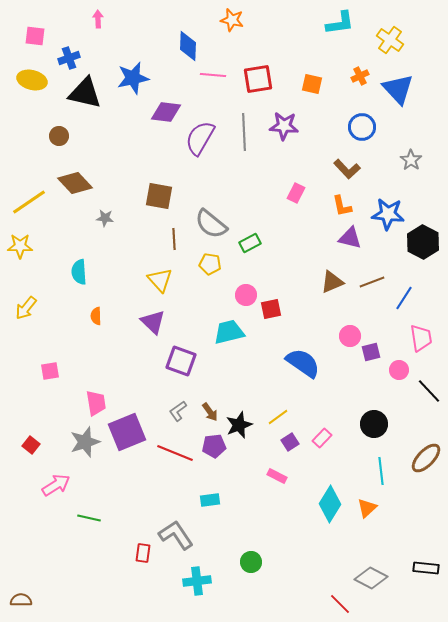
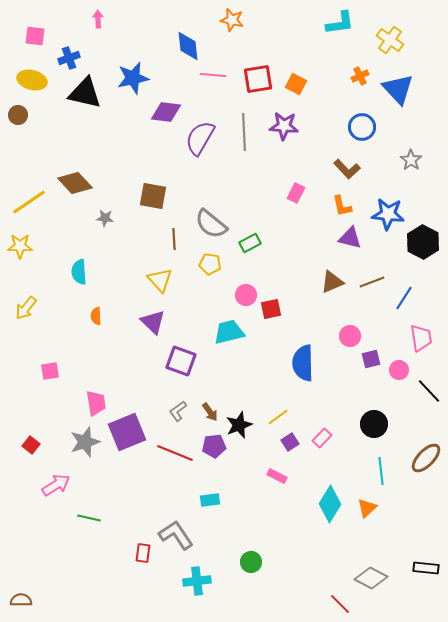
blue diamond at (188, 46): rotated 8 degrees counterclockwise
orange square at (312, 84): moved 16 px left; rotated 15 degrees clockwise
brown circle at (59, 136): moved 41 px left, 21 px up
brown square at (159, 196): moved 6 px left
purple square at (371, 352): moved 7 px down
blue semicircle at (303, 363): rotated 126 degrees counterclockwise
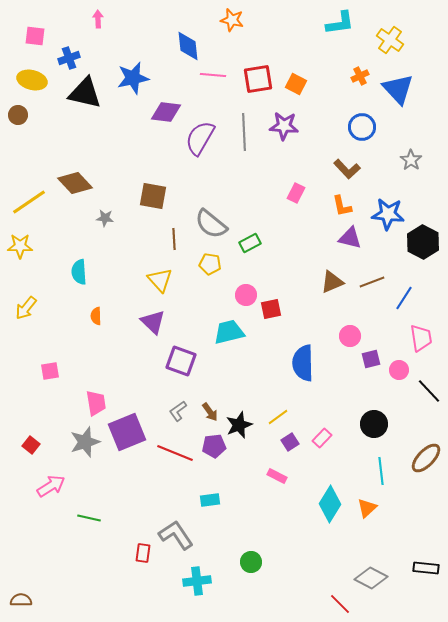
pink arrow at (56, 485): moved 5 px left, 1 px down
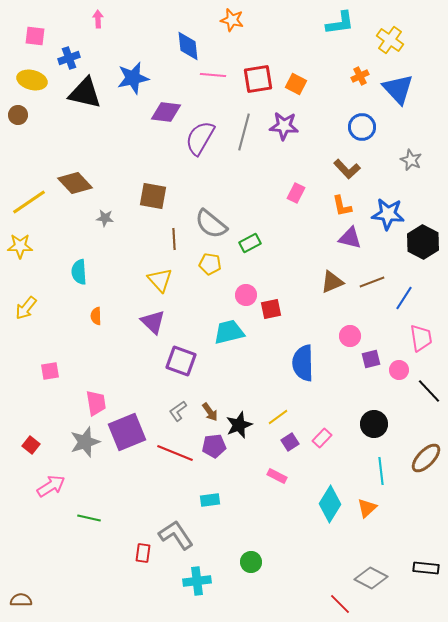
gray line at (244, 132): rotated 18 degrees clockwise
gray star at (411, 160): rotated 10 degrees counterclockwise
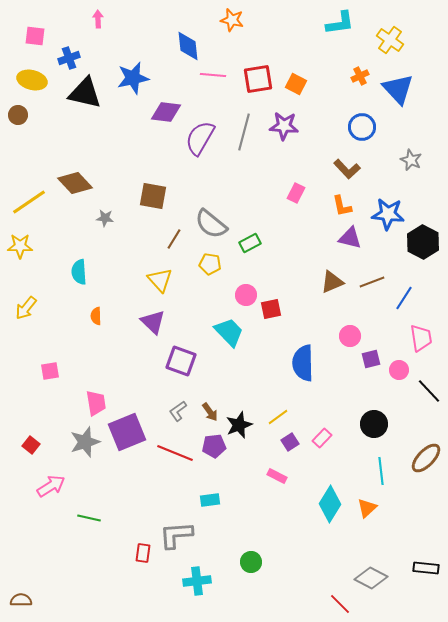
brown line at (174, 239): rotated 35 degrees clockwise
cyan trapezoid at (229, 332): rotated 60 degrees clockwise
gray L-shape at (176, 535): rotated 60 degrees counterclockwise
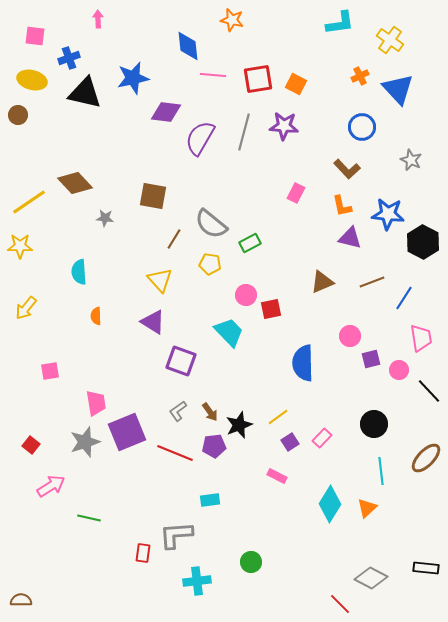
brown triangle at (332, 282): moved 10 px left
purple triangle at (153, 322): rotated 12 degrees counterclockwise
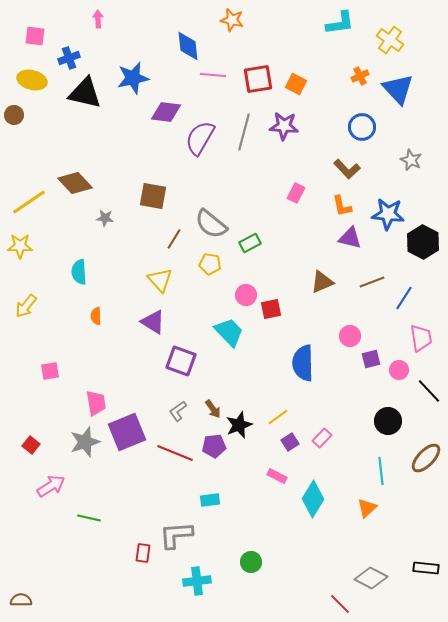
brown circle at (18, 115): moved 4 px left
yellow arrow at (26, 308): moved 2 px up
brown arrow at (210, 412): moved 3 px right, 3 px up
black circle at (374, 424): moved 14 px right, 3 px up
cyan diamond at (330, 504): moved 17 px left, 5 px up
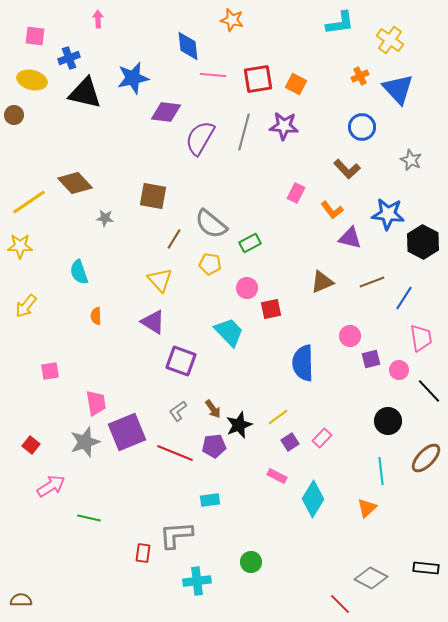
orange L-shape at (342, 206): moved 10 px left, 4 px down; rotated 25 degrees counterclockwise
cyan semicircle at (79, 272): rotated 15 degrees counterclockwise
pink circle at (246, 295): moved 1 px right, 7 px up
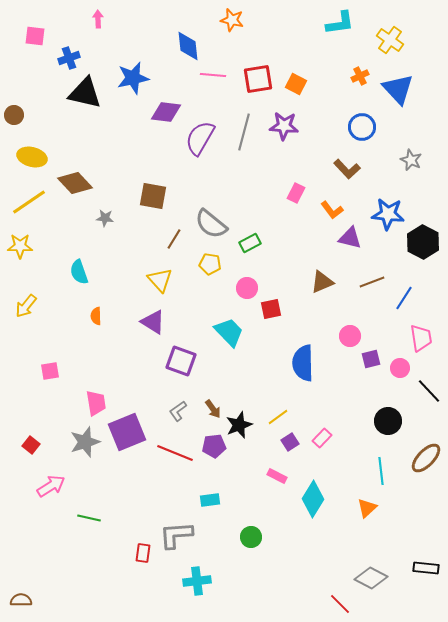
yellow ellipse at (32, 80): moved 77 px down
pink circle at (399, 370): moved 1 px right, 2 px up
green circle at (251, 562): moved 25 px up
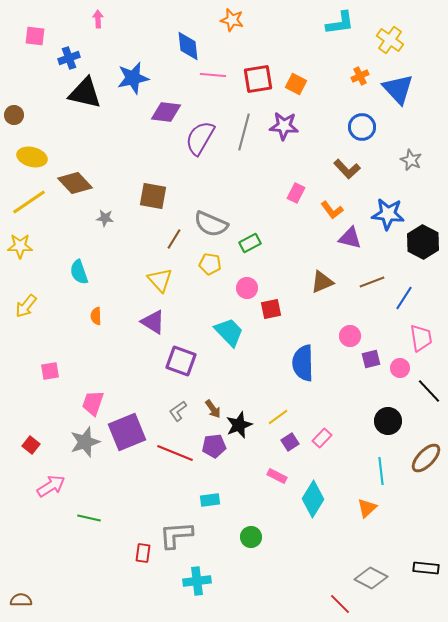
gray semicircle at (211, 224): rotated 16 degrees counterclockwise
pink trapezoid at (96, 403): moved 3 px left; rotated 152 degrees counterclockwise
